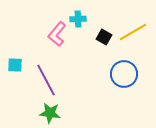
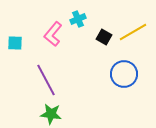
cyan cross: rotated 21 degrees counterclockwise
pink L-shape: moved 4 px left
cyan square: moved 22 px up
green star: moved 1 px right, 1 px down
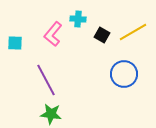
cyan cross: rotated 28 degrees clockwise
black square: moved 2 px left, 2 px up
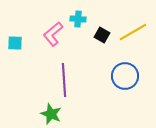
pink L-shape: rotated 10 degrees clockwise
blue circle: moved 1 px right, 2 px down
purple line: moved 18 px right; rotated 24 degrees clockwise
green star: rotated 15 degrees clockwise
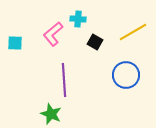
black square: moved 7 px left, 7 px down
blue circle: moved 1 px right, 1 px up
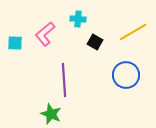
pink L-shape: moved 8 px left
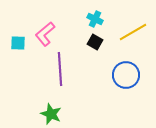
cyan cross: moved 17 px right; rotated 21 degrees clockwise
cyan square: moved 3 px right
purple line: moved 4 px left, 11 px up
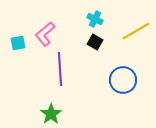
yellow line: moved 3 px right, 1 px up
cyan square: rotated 14 degrees counterclockwise
blue circle: moved 3 px left, 5 px down
green star: rotated 15 degrees clockwise
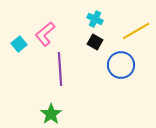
cyan square: moved 1 px right, 1 px down; rotated 28 degrees counterclockwise
blue circle: moved 2 px left, 15 px up
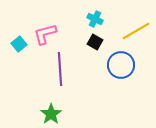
pink L-shape: rotated 25 degrees clockwise
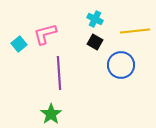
yellow line: moved 1 px left; rotated 24 degrees clockwise
purple line: moved 1 px left, 4 px down
